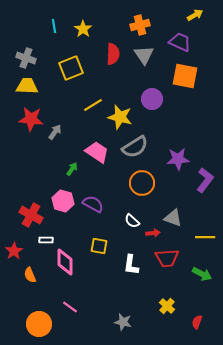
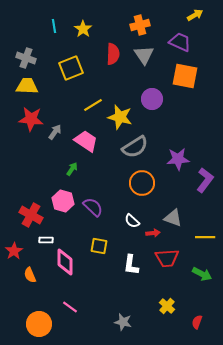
pink trapezoid at (97, 152): moved 11 px left, 11 px up
purple semicircle at (93, 204): moved 3 px down; rotated 15 degrees clockwise
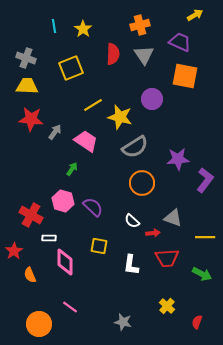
white rectangle at (46, 240): moved 3 px right, 2 px up
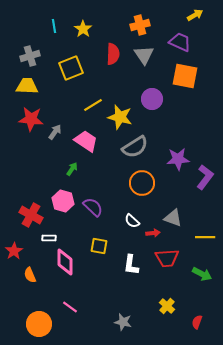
gray cross at (26, 58): moved 4 px right, 2 px up; rotated 36 degrees counterclockwise
purple L-shape at (205, 180): moved 3 px up
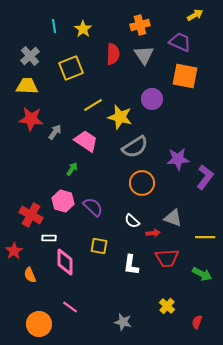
gray cross at (30, 56): rotated 24 degrees counterclockwise
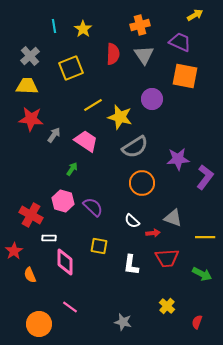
gray arrow at (55, 132): moved 1 px left, 3 px down
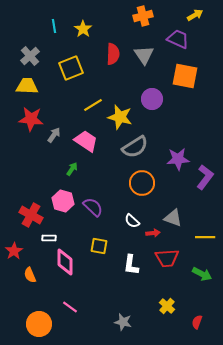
orange cross at (140, 25): moved 3 px right, 9 px up
purple trapezoid at (180, 42): moved 2 px left, 3 px up
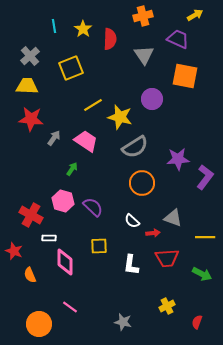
red semicircle at (113, 54): moved 3 px left, 15 px up
gray arrow at (54, 135): moved 3 px down
yellow square at (99, 246): rotated 12 degrees counterclockwise
red star at (14, 251): rotated 18 degrees counterclockwise
yellow cross at (167, 306): rotated 21 degrees clockwise
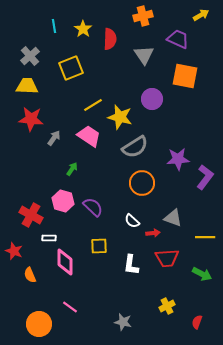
yellow arrow at (195, 15): moved 6 px right
pink trapezoid at (86, 141): moved 3 px right, 5 px up
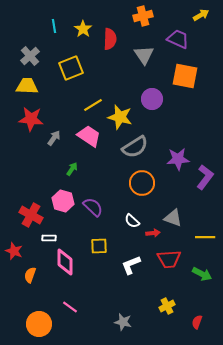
red trapezoid at (167, 258): moved 2 px right, 1 px down
white L-shape at (131, 265): rotated 60 degrees clockwise
orange semicircle at (30, 275): rotated 42 degrees clockwise
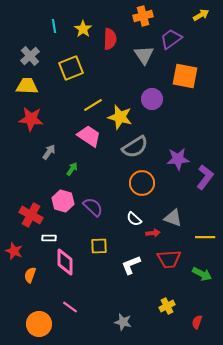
purple trapezoid at (178, 39): moved 7 px left; rotated 60 degrees counterclockwise
gray arrow at (54, 138): moved 5 px left, 14 px down
white semicircle at (132, 221): moved 2 px right, 2 px up
